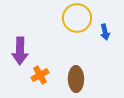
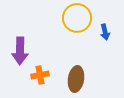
orange cross: rotated 18 degrees clockwise
brown ellipse: rotated 10 degrees clockwise
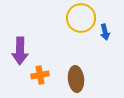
yellow circle: moved 4 px right
brown ellipse: rotated 15 degrees counterclockwise
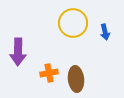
yellow circle: moved 8 px left, 5 px down
purple arrow: moved 2 px left, 1 px down
orange cross: moved 9 px right, 2 px up
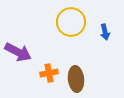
yellow circle: moved 2 px left, 1 px up
purple arrow: rotated 64 degrees counterclockwise
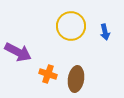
yellow circle: moved 4 px down
orange cross: moved 1 px left, 1 px down; rotated 30 degrees clockwise
brown ellipse: rotated 15 degrees clockwise
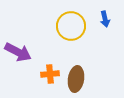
blue arrow: moved 13 px up
orange cross: moved 2 px right; rotated 24 degrees counterclockwise
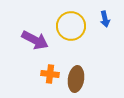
purple arrow: moved 17 px right, 12 px up
orange cross: rotated 12 degrees clockwise
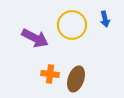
yellow circle: moved 1 px right, 1 px up
purple arrow: moved 2 px up
brown ellipse: rotated 10 degrees clockwise
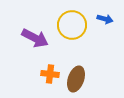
blue arrow: rotated 63 degrees counterclockwise
